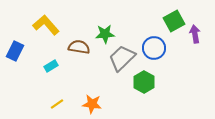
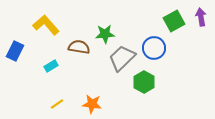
purple arrow: moved 6 px right, 17 px up
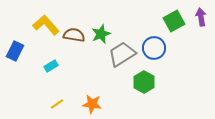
green star: moved 4 px left; rotated 18 degrees counterclockwise
brown semicircle: moved 5 px left, 12 px up
gray trapezoid: moved 4 px up; rotated 12 degrees clockwise
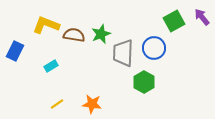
purple arrow: moved 1 px right; rotated 30 degrees counterclockwise
yellow L-shape: rotated 28 degrees counterclockwise
gray trapezoid: moved 1 px right, 1 px up; rotated 56 degrees counterclockwise
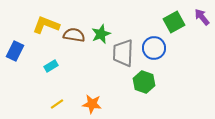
green square: moved 1 px down
green hexagon: rotated 10 degrees counterclockwise
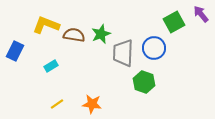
purple arrow: moved 1 px left, 3 px up
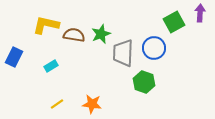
purple arrow: moved 1 px left, 1 px up; rotated 42 degrees clockwise
yellow L-shape: rotated 8 degrees counterclockwise
blue rectangle: moved 1 px left, 6 px down
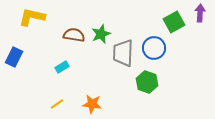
yellow L-shape: moved 14 px left, 8 px up
cyan rectangle: moved 11 px right, 1 px down
green hexagon: moved 3 px right
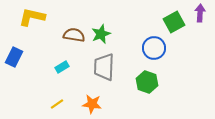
gray trapezoid: moved 19 px left, 14 px down
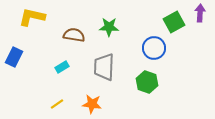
green star: moved 8 px right, 7 px up; rotated 24 degrees clockwise
